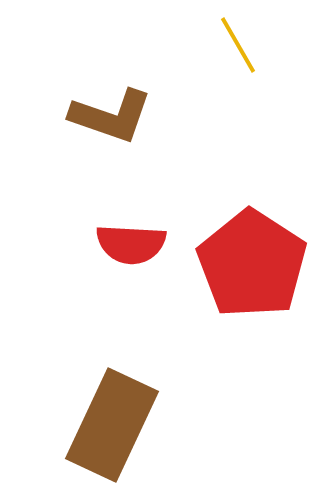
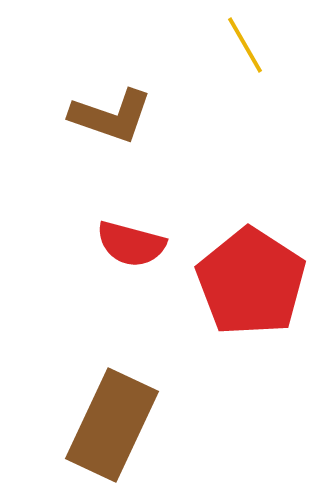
yellow line: moved 7 px right
red semicircle: rotated 12 degrees clockwise
red pentagon: moved 1 px left, 18 px down
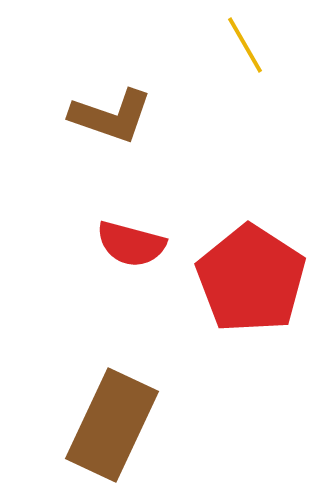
red pentagon: moved 3 px up
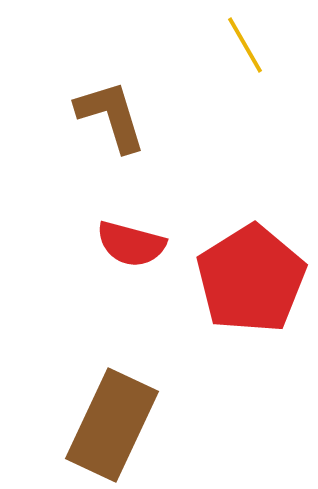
brown L-shape: rotated 126 degrees counterclockwise
red pentagon: rotated 7 degrees clockwise
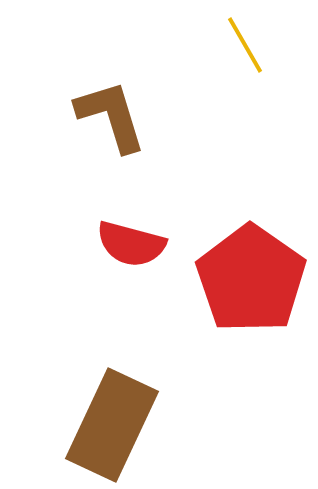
red pentagon: rotated 5 degrees counterclockwise
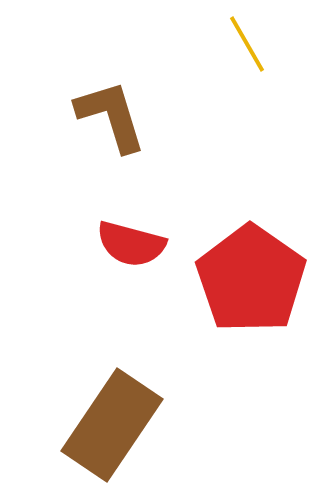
yellow line: moved 2 px right, 1 px up
brown rectangle: rotated 9 degrees clockwise
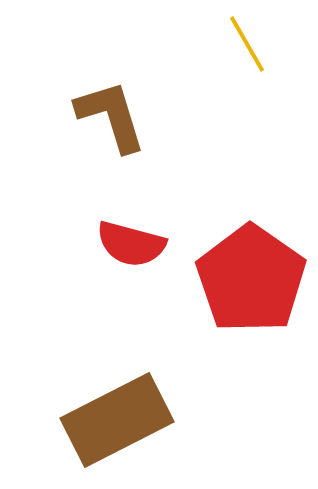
brown rectangle: moved 5 px right, 5 px up; rotated 29 degrees clockwise
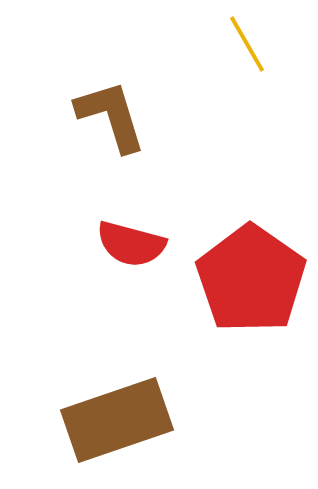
brown rectangle: rotated 8 degrees clockwise
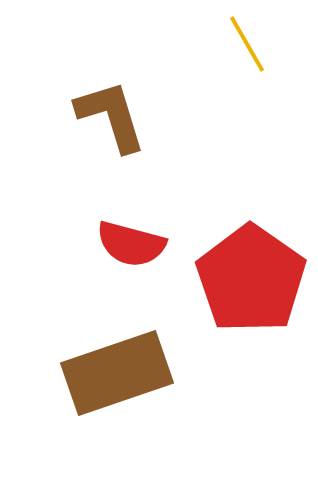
brown rectangle: moved 47 px up
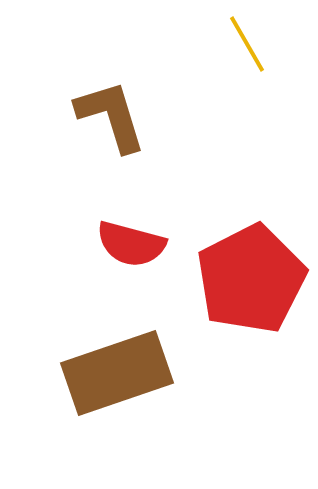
red pentagon: rotated 10 degrees clockwise
